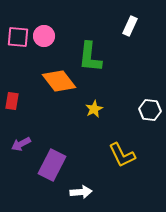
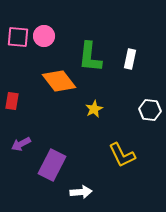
white rectangle: moved 33 px down; rotated 12 degrees counterclockwise
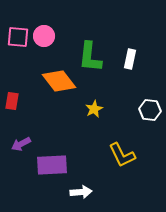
purple rectangle: rotated 60 degrees clockwise
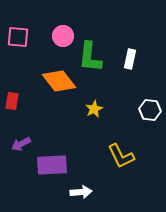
pink circle: moved 19 px right
yellow L-shape: moved 1 px left, 1 px down
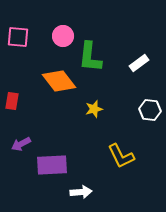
white rectangle: moved 9 px right, 4 px down; rotated 42 degrees clockwise
yellow star: rotated 12 degrees clockwise
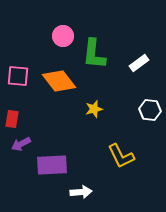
pink square: moved 39 px down
green L-shape: moved 4 px right, 3 px up
red rectangle: moved 18 px down
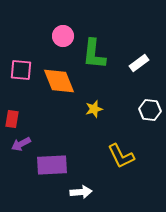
pink square: moved 3 px right, 6 px up
orange diamond: rotated 16 degrees clockwise
